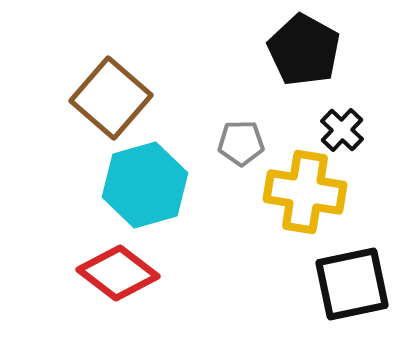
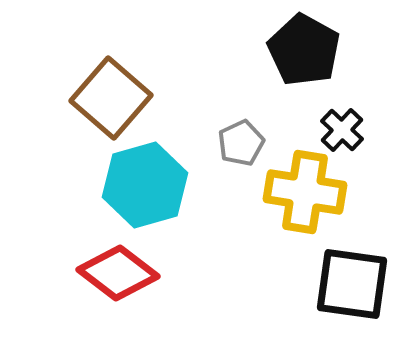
gray pentagon: rotated 24 degrees counterclockwise
black square: rotated 20 degrees clockwise
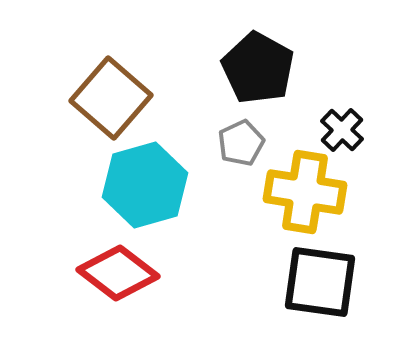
black pentagon: moved 46 px left, 18 px down
black square: moved 32 px left, 2 px up
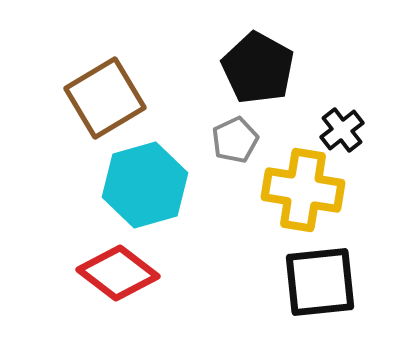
brown square: moved 6 px left; rotated 18 degrees clockwise
black cross: rotated 9 degrees clockwise
gray pentagon: moved 6 px left, 3 px up
yellow cross: moved 2 px left, 2 px up
black square: rotated 14 degrees counterclockwise
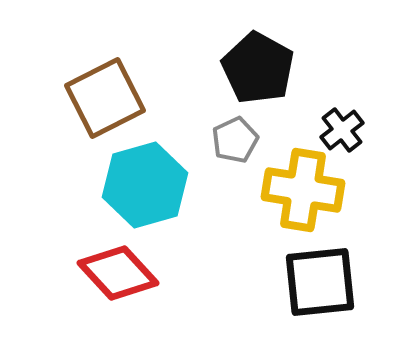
brown square: rotated 4 degrees clockwise
red diamond: rotated 10 degrees clockwise
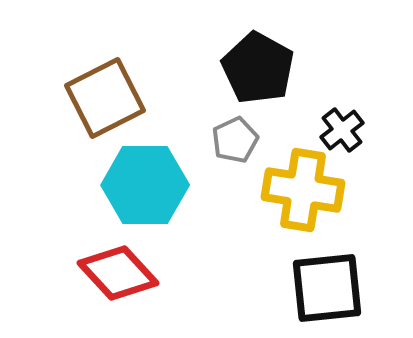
cyan hexagon: rotated 16 degrees clockwise
black square: moved 7 px right, 6 px down
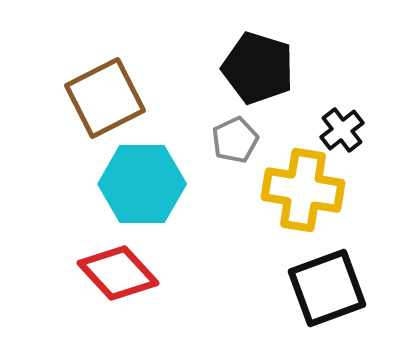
black pentagon: rotated 12 degrees counterclockwise
cyan hexagon: moved 3 px left, 1 px up
black square: rotated 14 degrees counterclockwise
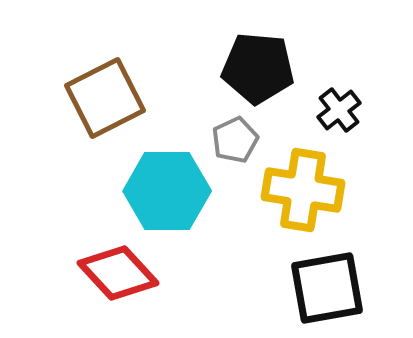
black pentagon: rotated 12 degrees counterclockwise
black cross: moved 3 px left, 20 px up
cyan hexagon: moved 25 px right, 7 px down
black square: rotated 10 degrees clockwise
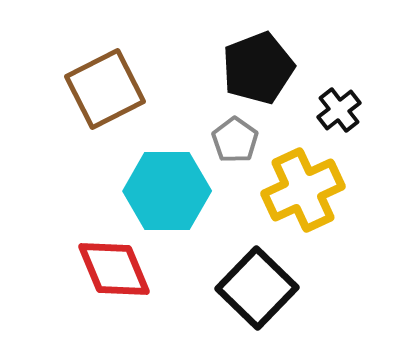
black pentagon: rotated 26 degrees counterclockwise
brown square: moved 9 px up
gray pentagon: rotated 12 degrees counterclockwise
yellow cross: rotated 34 degrees counterclockwise
red diamond: moved 4 px left, 4 px up; rotated 20 degrees clockwise
black square: moved 70 px left; rotated 36 degrees counterclockwise
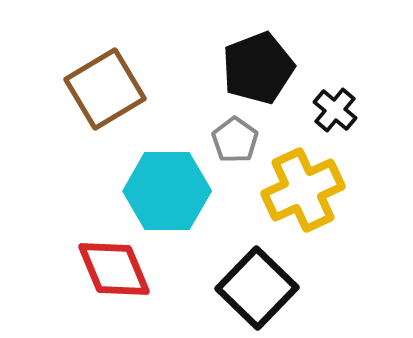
brown square: rotated 4 degrees counterclockwise
black cross: moved 4 px left; rotated 12 degrees counterclockwise
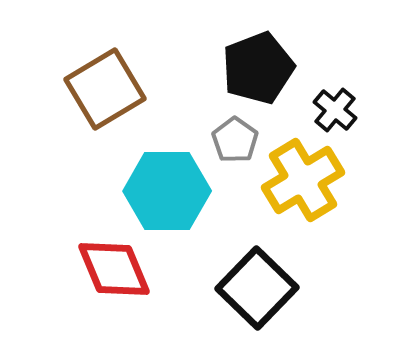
yellow cross: moved 10 px up; rotated 6 degrees counterclockwise
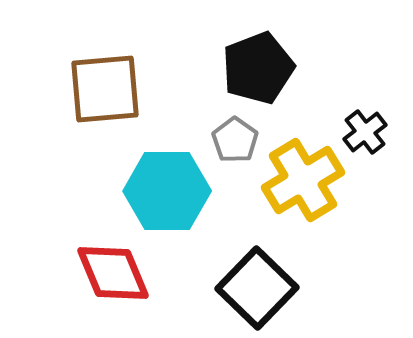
brown square: rotated 26 degrees clockwise
black cross: moved 30 px right, 22 px down; rotated 12 degrees clockwise
red diamond: moved 1 px left, 4 px down
